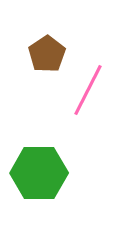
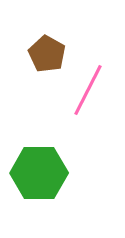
brown pentagon: rotated 9 degrees counterclockwise
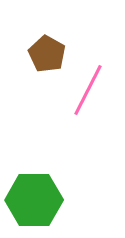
green hexagon: moved 5 px left, 27 px down
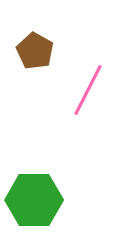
brown pentagon: moved 12 px left, 3 px up
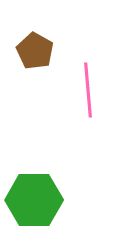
pink line: rotated 32 degrees counterclockwise
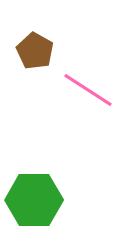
pink line: rotated 52 degrees counterclockwise
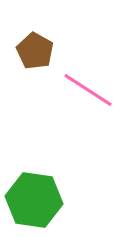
green hexagon: rotated 8 degrees clockwise
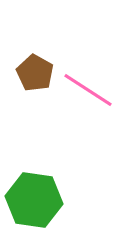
brown pentagon: moved 22 px down
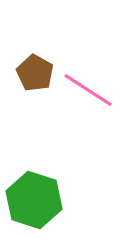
green hexagon: rotated 10 degrees clockwise
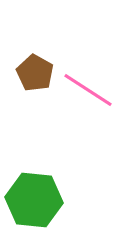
green hexagon: rotated 12 degrees counterclockwise
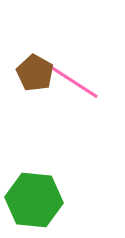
pink line: moved 14 px left, 8 px up
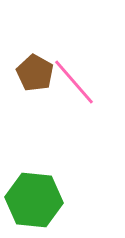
pink line: rotated 16 degrees clockwise
